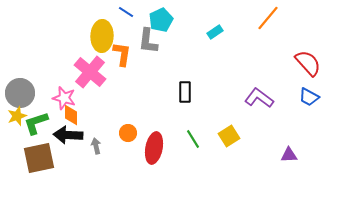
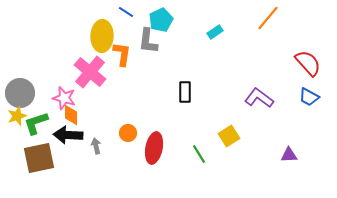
green line: moved 6 px right, 15 px down
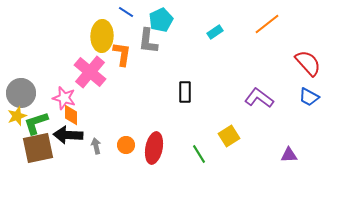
orange line: moved 1 px left, 6 px down; rotated 12 degrees clockwise
gray circle: moved 1 px right
orange circle: moved 2 px left, 12 px down
brown square: moved 1 px left, 10 px up
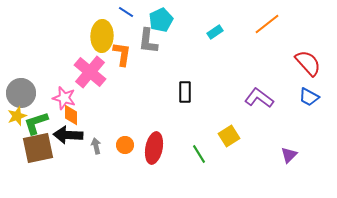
orange circle: moved 1 px left
purple triangle: rotated 42 degrees counterclockwise
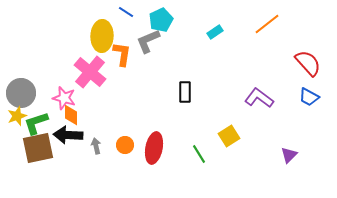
gray L-shape: rotated 60 degrees clockwise
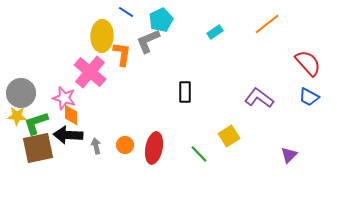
yellow star: rotated 24 degrees clockwise
green line: rotated 12 degrees counterclockwise
